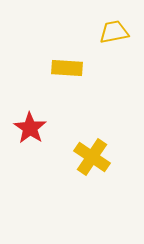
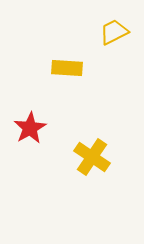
yellow trapezoid: rotated 16 degrees counterclockwise
red star: rotated 8 degrees clockwise
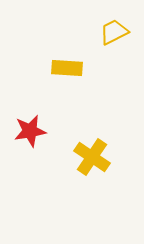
red star: moved 3 px down; rotated 20 degrees clockwise
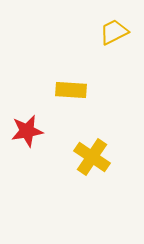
yellow rectangle: moved 4 px right, 22 px down
red star: moved 3 px left
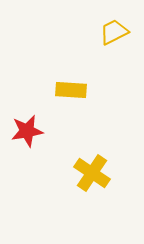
yellow cross: moved 16 px down
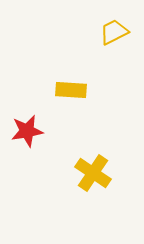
yellow cross: moved 1 px right
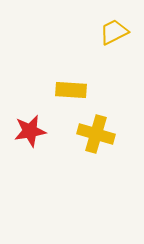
red star: moved 3 px right
yellow cross: moved 3 px right, 39 px up; rotated 18 degrees counterclockwise
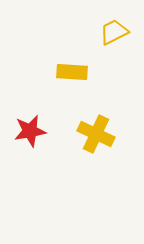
yellow rectangle: moved 1 px right, 18 px up
yellow cross: rotated 9 degrees clockwise
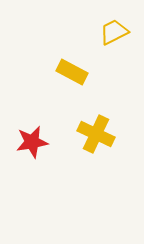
yellow rectangle: rotated 24 degrees clockwise
red star: moved 2 px right, 11 px down
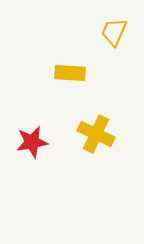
yellow trapezoid: rotated 40 degrees counterclockwise
yellow rectangle: moved 2 px left, 1 px down; rotated 24 degrees counterclockwise
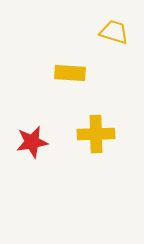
yellow trapezoid: rotated 84 degrees clockwise
yellow cross: rotated 27 degrees counterclockwise
